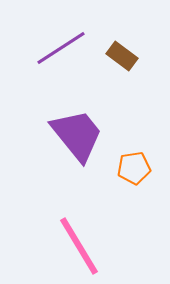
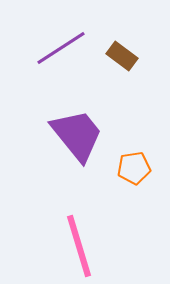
pink line: rotated 14 degrees clockwise
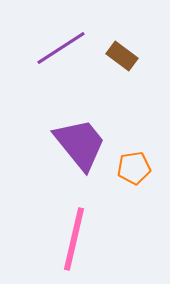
purple trapezoid: moved 3 px right, 9 px down
pink line: moved 5 px left, 7 px up; rotated 30 degrees clockwise
